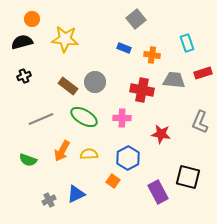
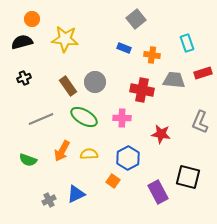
black cross: moved 2 px down
brown rectangle: rotated 18 degrees clockwise
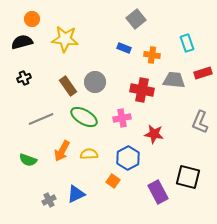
pink cross: rotated 12 degrees counterclockwise
red star: moved 7 px left
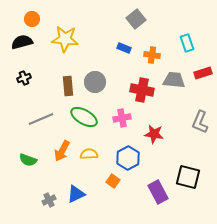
brown rectangle: rotated 30 degrees clockwise
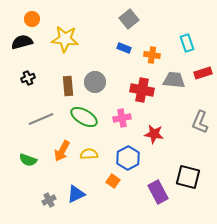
gray square: moved 7 px left
black cross: moved 4 px right
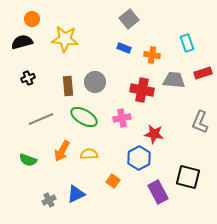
blue hexagon: moved 11 px right
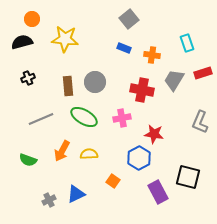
gray trapezoid: rotated 65 degrees counterclockwise
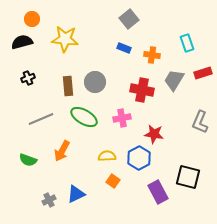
yellow semicircle: moved 18 px right, 2 px down
